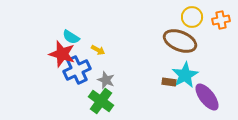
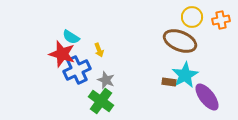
yellow arrow: moved 1 px right; rotated 40 degrees clockwise
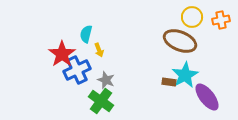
cyan semicircle: moved 15 px right, 3 px up; rotated 72 degrees clockwise
red star: rotated 20 degrees clockwise
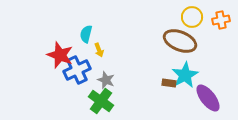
red star: moved 2 px left, 1 px down; rotated 16 degrees counterclockwise
brown rectangle: moved 1 px down
purple ellipse: moved 1 px right, 1 px down
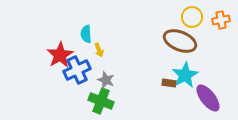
cyan semicircle: rotated 18 degrees counterclockwise
red star: rotated 20 degrees clockwise
green cross: rotated 15 degrees counterclockwise
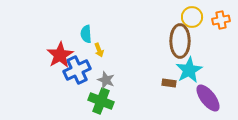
brown ellipse: rotated 68 degrees clockwise
cyan star: moved 4 px right, 5 px up
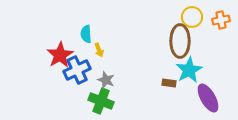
purple ellipse: rotated 8 degrees clockwise
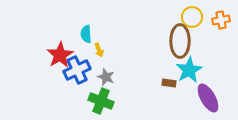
gray star: moved 3 px up
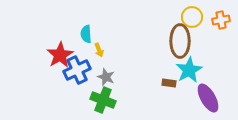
green cross: moved 2 px right, 1 px up
